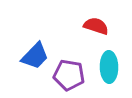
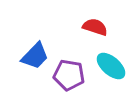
red semicircle: moved 1 px left, 1 px down
cyan ellipse: moved 2 px right, 1 px up; rotated 48 degrees counterclockwise
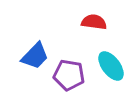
red semicircle: moved 1 px left, 5 px up; rotated 10 degrees counterclockwise
cyan ellipse: rotated 12 degrees clockwise
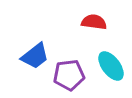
blue trapezoid: rotated 8 degrees clockwise
purple pentagon: rotated 16 degrees counterclockwise
